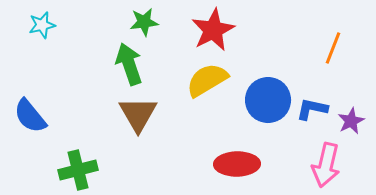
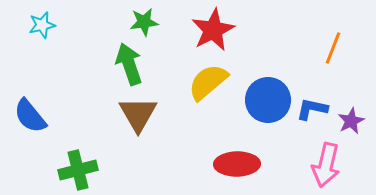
yellow semicircle: moved 1 px right, 2 px down; rotated 9 degrees counterclockwise
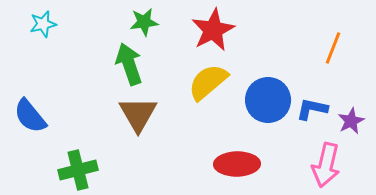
cyan star: moved 1 px right, 1 px up
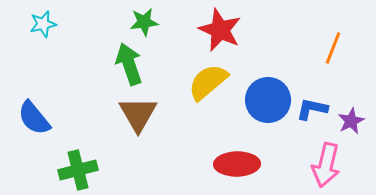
red star: moved 7 px right; rotated 21 degrees counterclockwise
blue semicircle: moved 4 px right, 2 px down
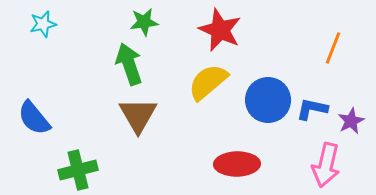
brown triangle: moved 1 px down
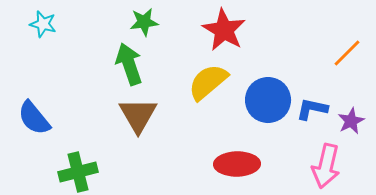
cyan star: rotated 28 degrees clockwise
red star: moved 4 px right; rotated 6 degrees clockwise
orange line: moved 14 px right, 5 px down; rotated 24 degrees clockwise
pink arrow: moved 1 px down
green cross: moved 2 px down
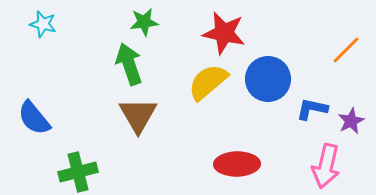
red star: moved 3 px down; rotated 18 degrees counterclockwise
orange line: moved 1 px left, 3 px up
blue circle: moved 21 px up
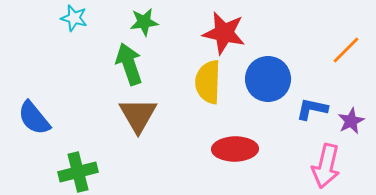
cyan star: moved 31 px right, 6 px up
yellow semicircle: rotated 48 degrees counterclockwise
red ellipse: moved 2 px left, 15 px up
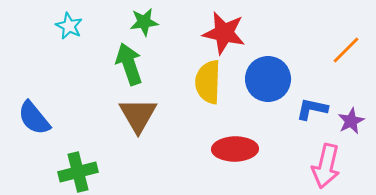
cyan star: moved 5 px left, 8 px down; rotated 12 degrees clockwise
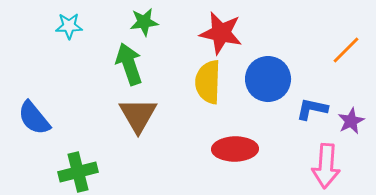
cyan star: rotated 28 degrees counterclockwise
red star: moved 3 px left
pink arrow: rotated 9 degrees counterclockwise
